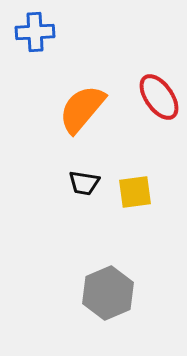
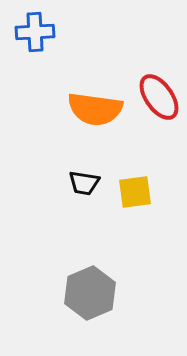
orange semicircle: moved 13 px right; rotated 122 degrees counterclockwise
gray hexagon: moved 18 px left
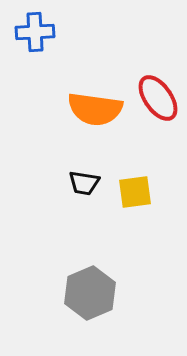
red ellipse: moved 1 px left, 1 px down
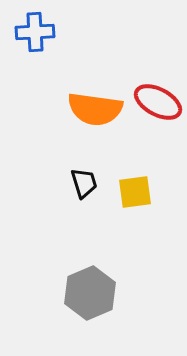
red ellipse: moved 4 px down; rotated 27 degrees counterclockwise
black trapezoid: rotated 116 degrees counterclockwise
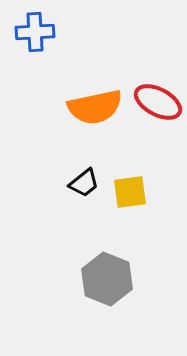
orange semicircle: moved 2 px up; rotated 20 degrees counterclockwise
black trapezoid: rotated 68 degrees clockwise
yellow square: moved 5 px left
gray hexagon: moved 17 px right, 14 px up; rotated 15 degrees counterclockwise
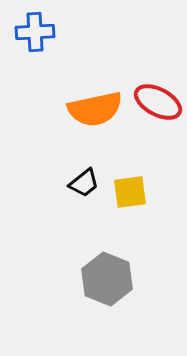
orange semicircle: moved 2 px down
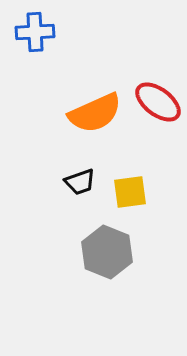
red ellipse: rotated 9 degrees clockwise
orange semicircle: moved 4 px down; rotated 12 degrees counterclockwise
black trapezoid: moved 4 px left, 1 px up; rotated 20 degrees clockwise
gray hexagon: moved 27 px up
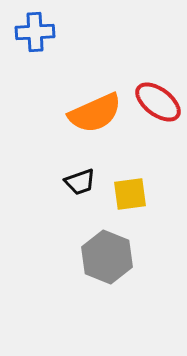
yellow square: moved 2 px down
gray hexagon: moved 5 px down
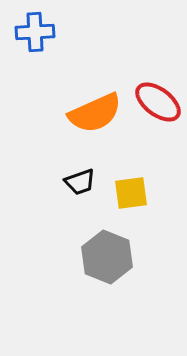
yellow square: moved 1 px right, 1 px up
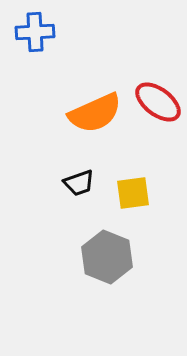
black trapezoid: moved 1 px left, 1 px down
yellow square: moved 2 px right
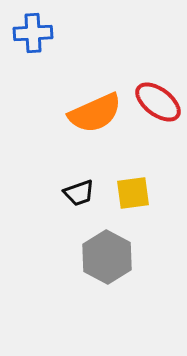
blue cross: moved 2 px left, 1 px down
black trapezoid: moved 10 px down
gray hexagon: rotated 6 degrees clockwise
